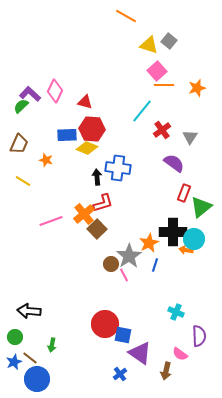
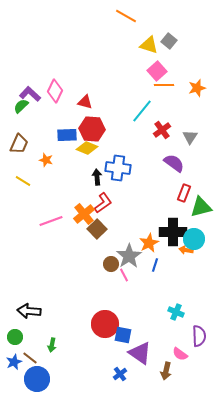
red L-shape at (103, 203): rotated 20 degrees counterclockwise
green triangle at (201, 207): rotated 25 degrees clockwise
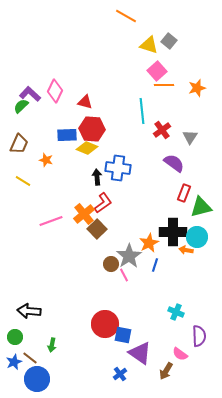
cyan line at (142, 111): rotated 45 degrees counterclockwise
cyan circle at (194, 239): moved 3 px right, 2 px up
brown arrow at (166, 371): rotated 18 degrees clockwise
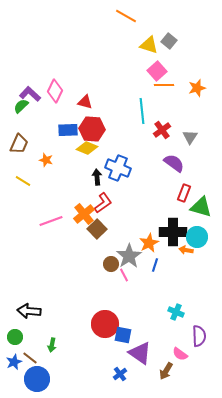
blue rectangle at (67, 135): moved 1 px right, 5 px up
blue cross at (118, 168): rotated 15 degrees clockwise
green triangle at (201, 207): rotated 30 degrees clockwise
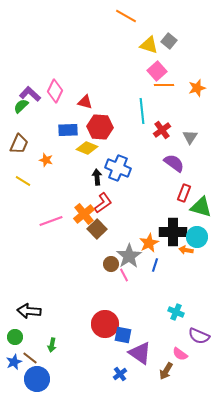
red hexagon at (92, 129): moved 8 px right, 2 px up
purple semicircle at (199, 336): rotated 115 degrees clockwise
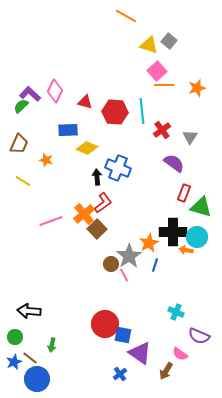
red hexagon at (100, 127): moved 15 px right, 15 px up
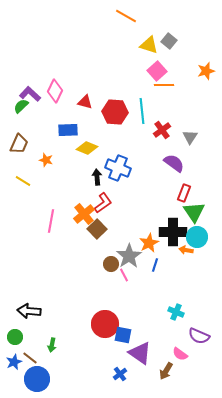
orange star at (197, 88): moved 9 px right, 17 px up
green triangle at (201, 207): moved 7 px left, 5 px down; rotated 40 degrees clockwise
pink line at (51, 221): rotated 60 degrees counterclockwise
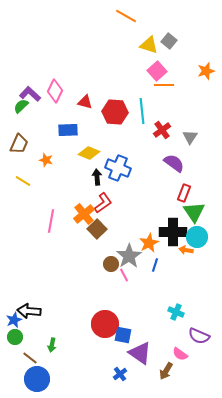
yellow diamond at (87, 148): moved 2 px right, 5 px down
blue star at (14, 362): moved 42 px up
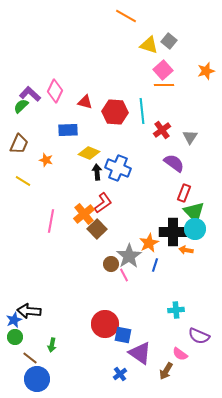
pink square at (157, 71): moved 6 px right, 1 px up
black arrow at (97, 177): moved 5 px up
green triangle at (194, 212): rotated 10 degrees counterclockwise
cyan circle at (197, 237): moved 2 px left, 8 px up
cyan cross at (176, 312): moved 2 px up; rotated 28 degrees counterclockwise
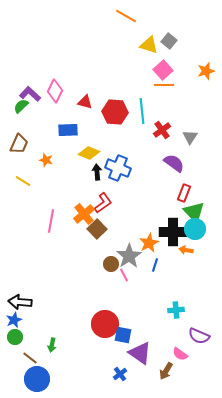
black arrow at (29, 311): moved 9 px left, 9 px up
